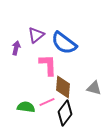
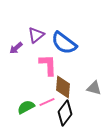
purple arrow: rotated 144 degrees counterclockwise
green semicircle: rotated 36 degrees counterclockwise
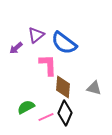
pink line: moved 1 px left, 15 px down
black diamond: rotated 15 degrees counterclockwise
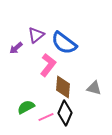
pink L-shape: rotated 40 degrees clockwise
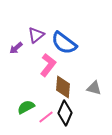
pink line: rotated 14 degrees counterclockwise
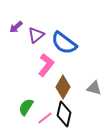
purple arrow: moved 21 px up
pink L-shape: moved 2 px left
brown diamond: rotated 25 degrees clockwise
green semicircle: rotated 30 degrees counterclockwise
black diamond: moved 1 px left, 1 px down; rotated 10 degrees counterclockwise
pink line: moved 1 px left, 1 px down
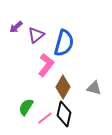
blue semicircle: rotated 112 degrees counterclockwise
